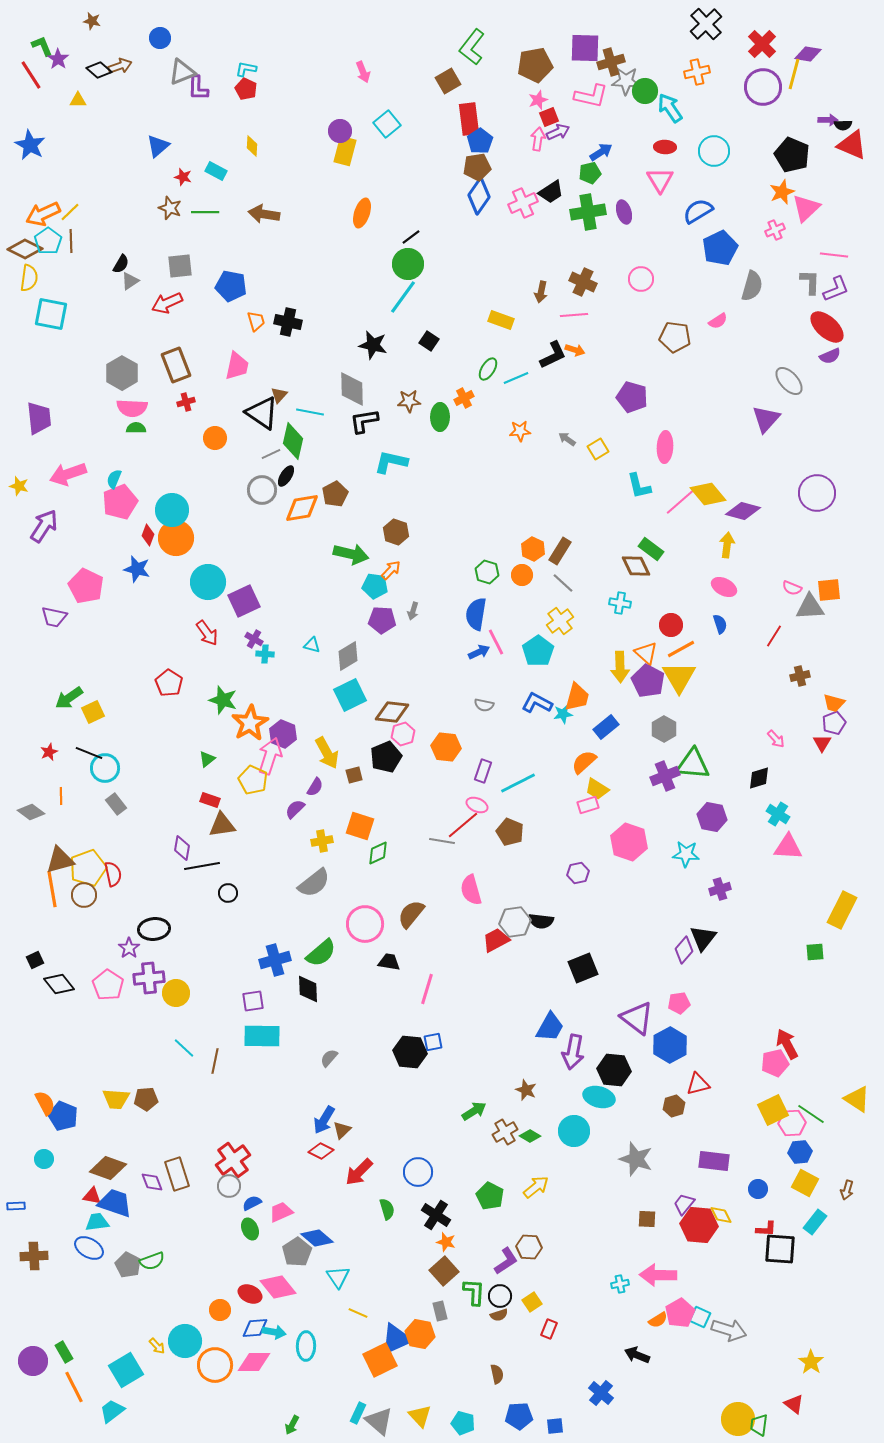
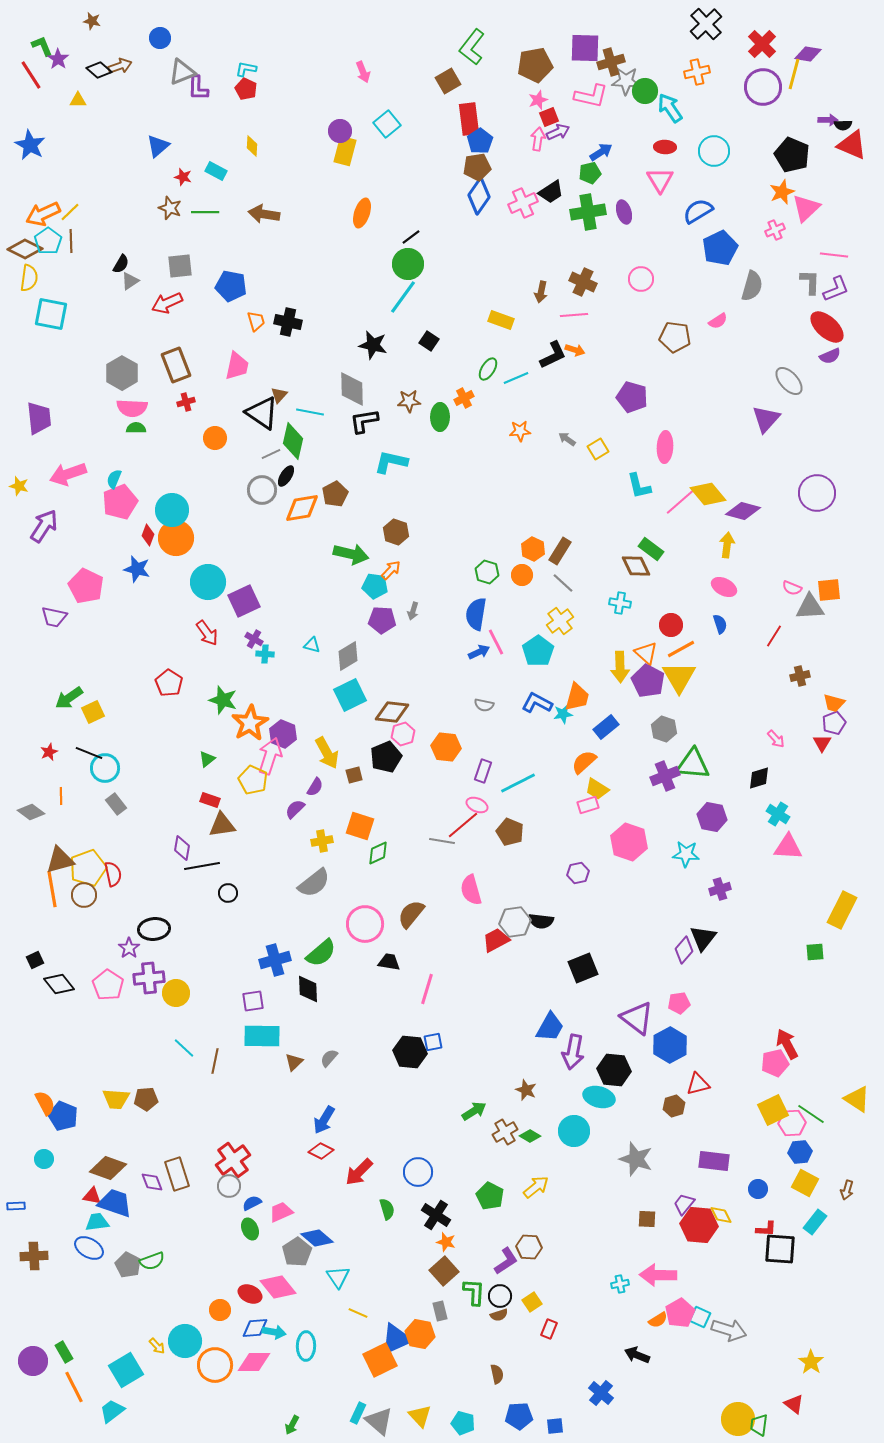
gray hexagon at (664, 729): rotated 10 degrees counterclockwise
brown triangle at (342, 1130): moved 48 px left, 68 px up
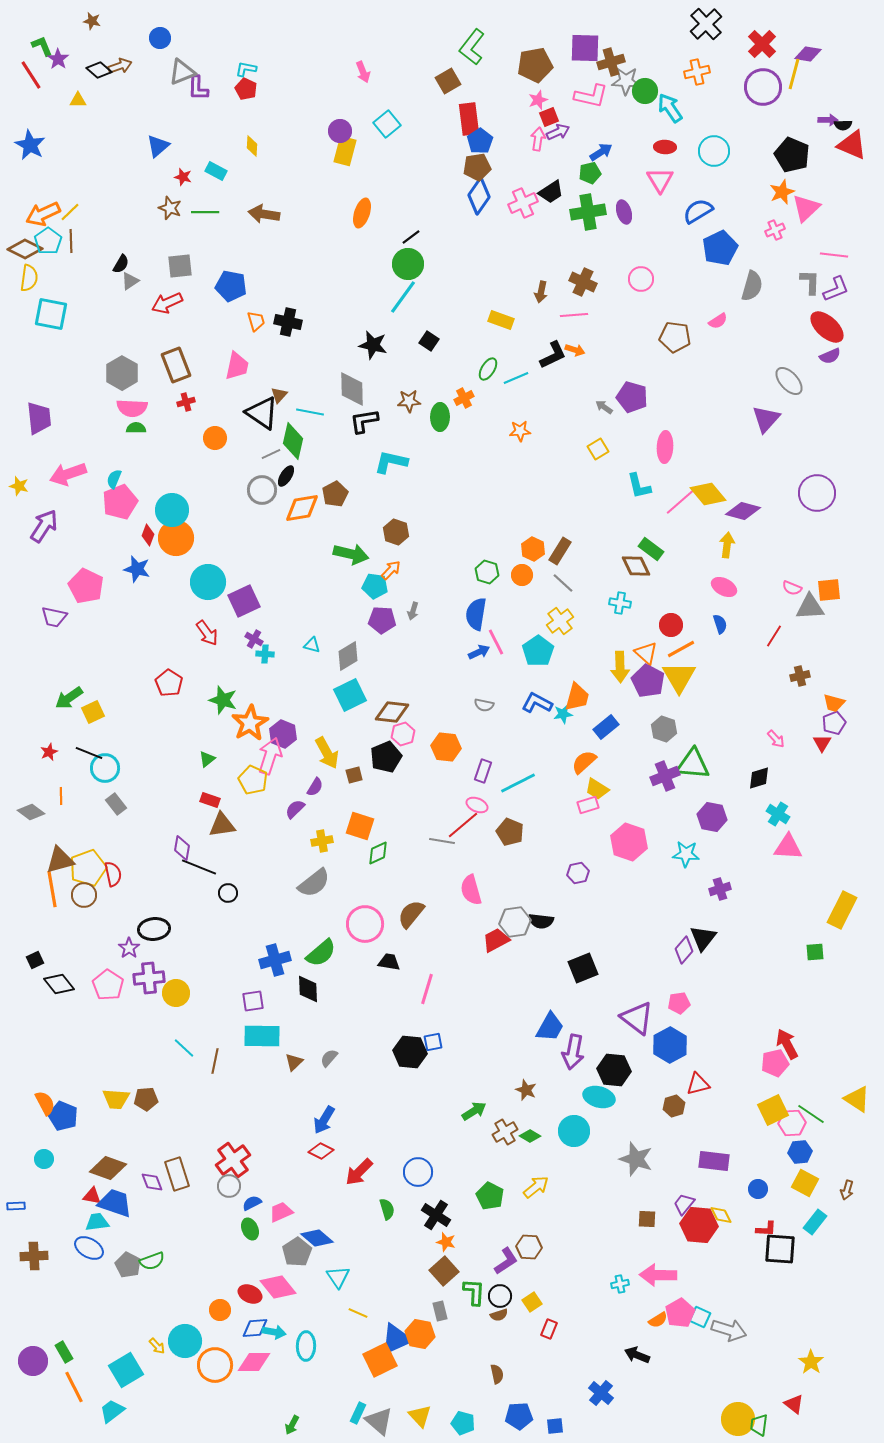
gray arrow at (567, 439): moved 37 px right, 32 px up
black line at (202, 866): moved 3 px left, 1 px down; rotated 32 degrees clockwise
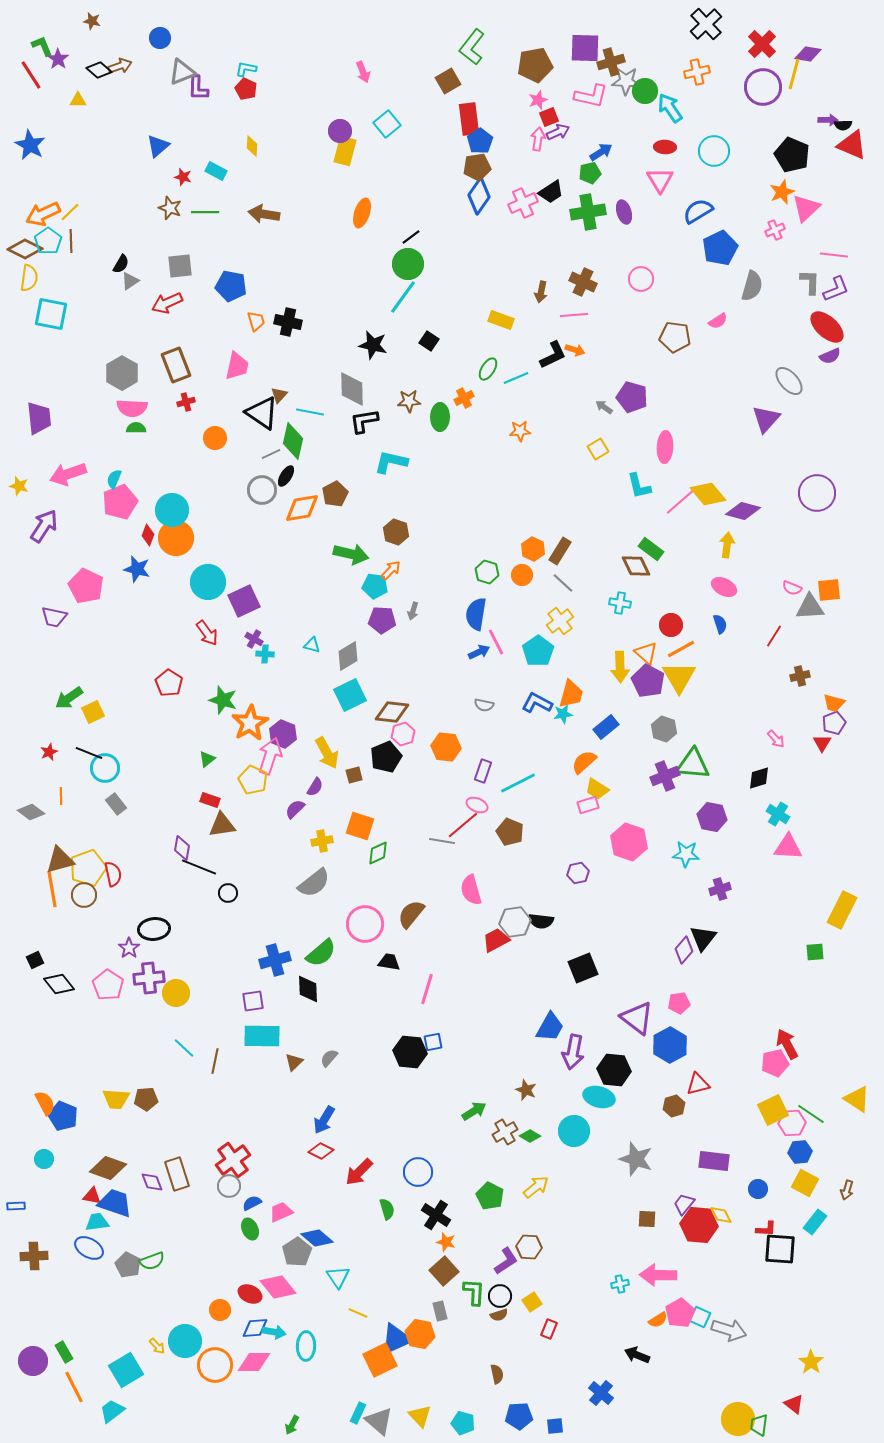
orange trapezoid at (577, 697): moved 6 px left, 3 px up
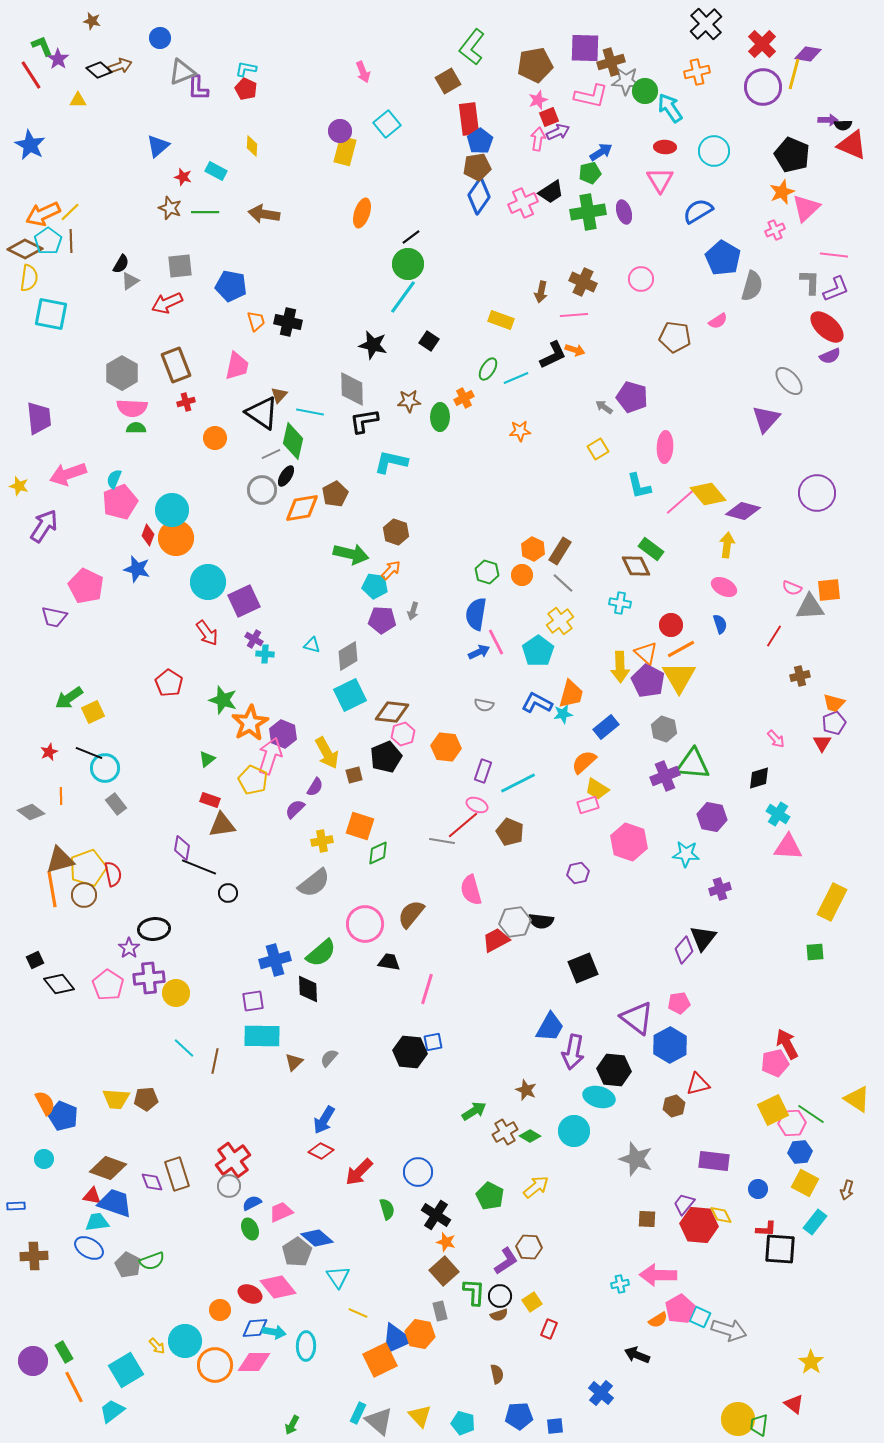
blue pentagon at (720, 248): moved 3 px right, 10 px down; rotated 16 degrees counterclockwise
yellow rectangle at (842, 910): moved 10 px left, 8 px up
pink pentagon at (680, 1313): moved 4 px up
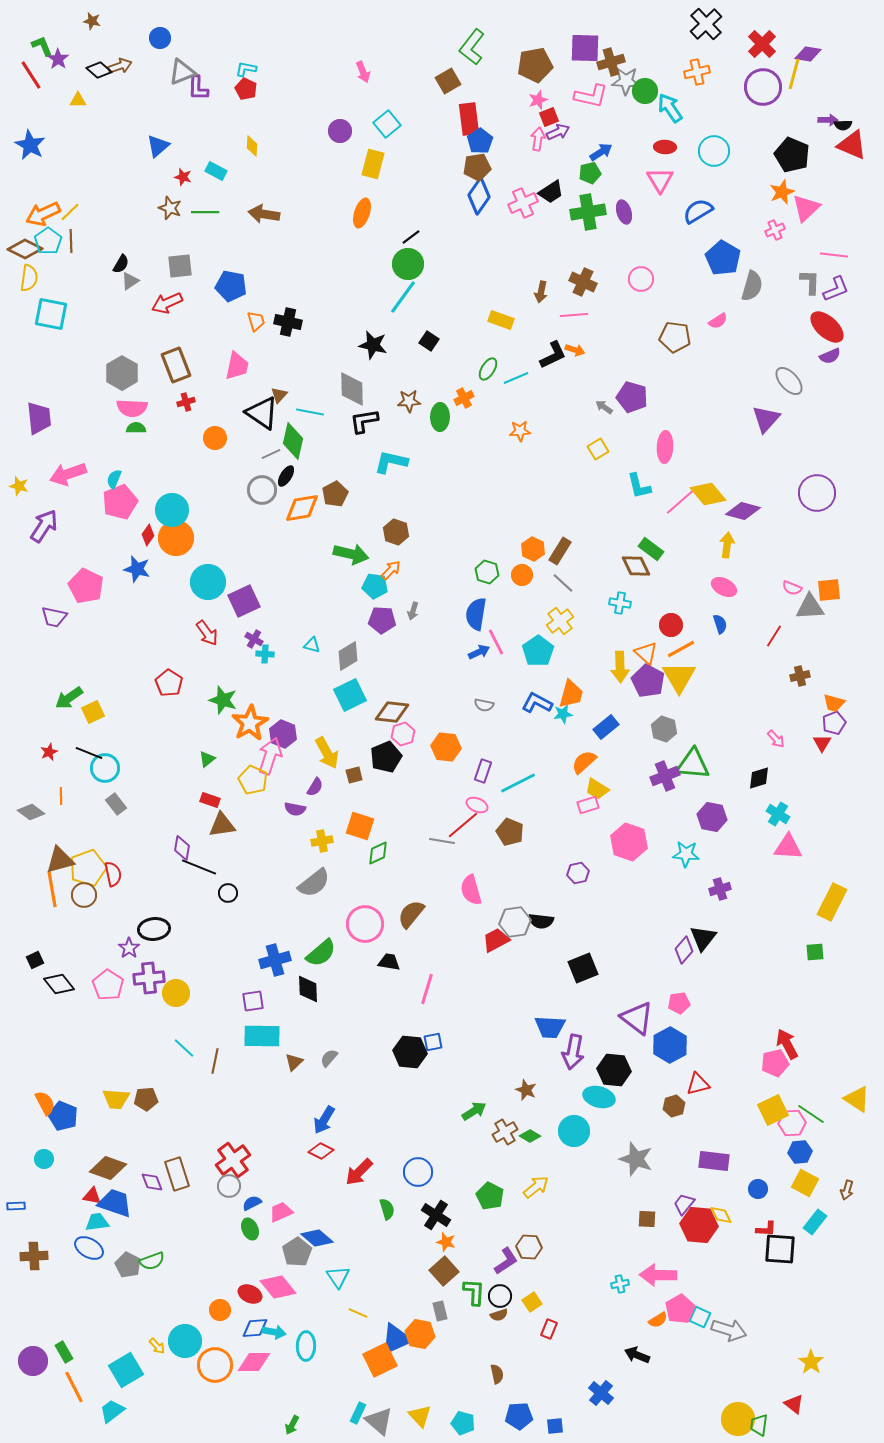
yellow rectangle at (345, 151): moved 28 px right, 13 px down
red diamond at (148, 535): rotated 15 degrees clockwise
purple semicircle at (295, 809): rotated 125 degrees counterclockwise
blue trapezoid at (550, 1027): rotated 64 degrees clockwise
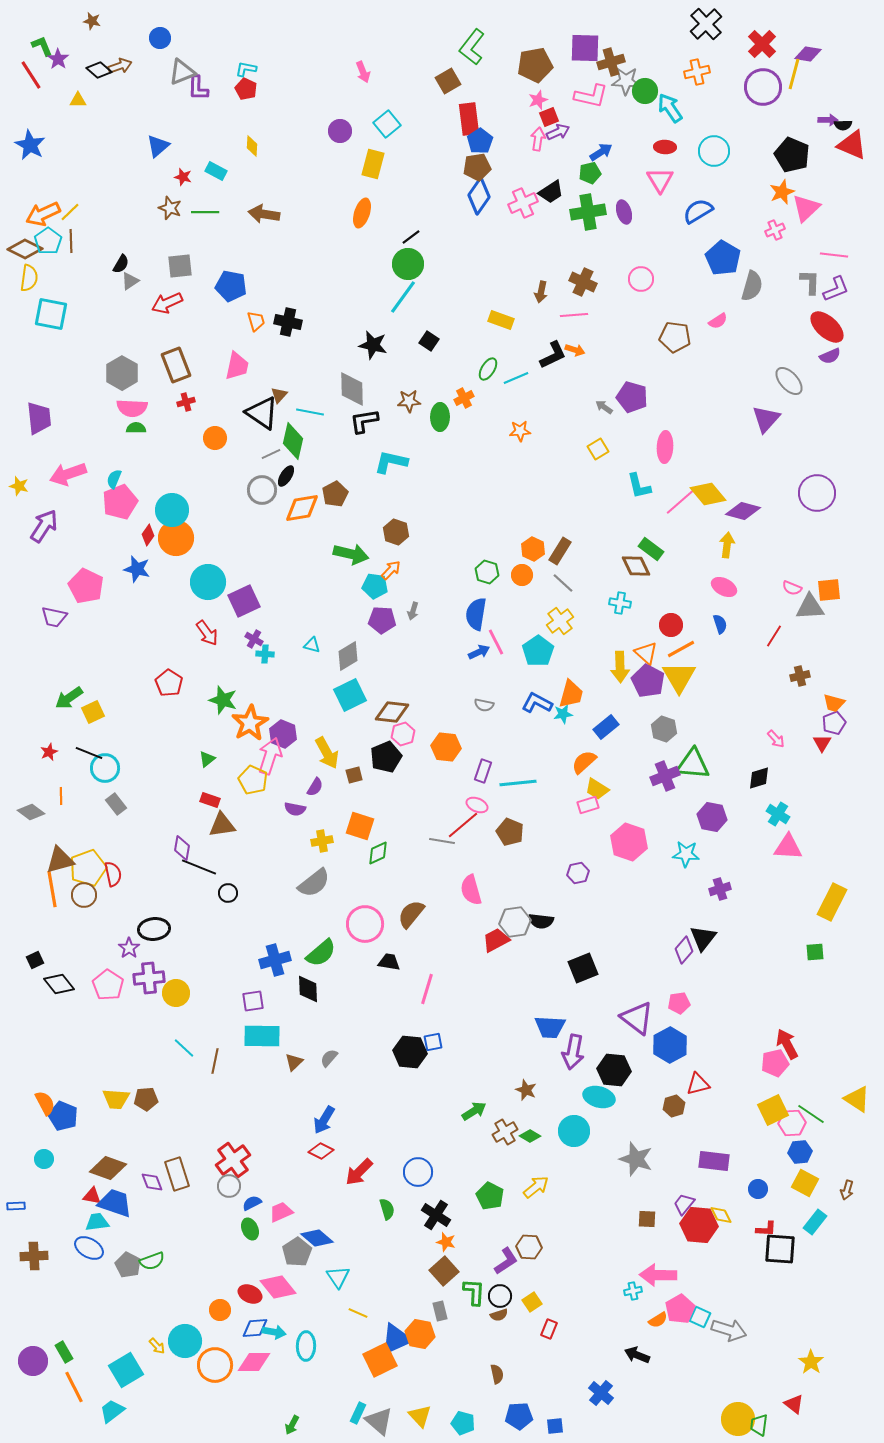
cyan line at (518, 783): rotated 21 degrees clockwise
cyan cross at (620, 1284): moved 13 px right, 7 px down
